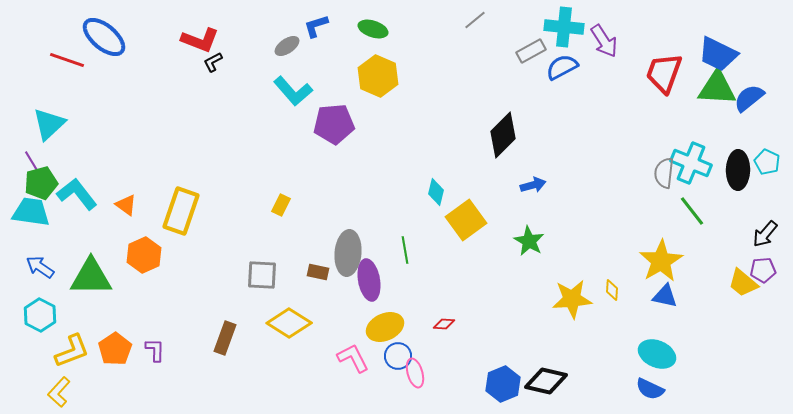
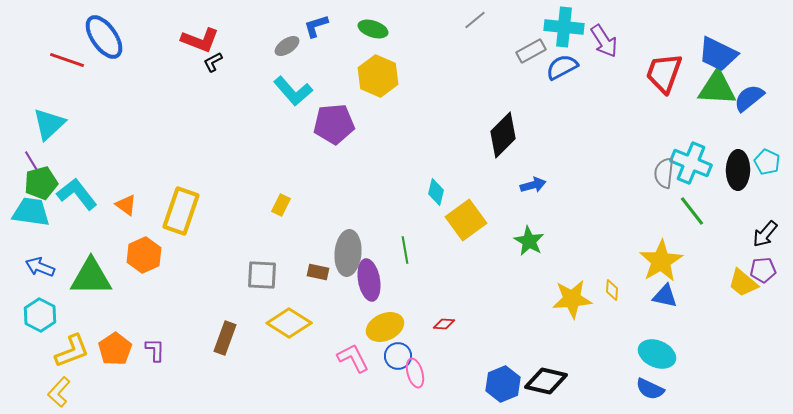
blue ellipse at (104, 37): rotated 15 degrees clockwise
blue arrow at (40, 267): rotated 12 degrees counterclockwise
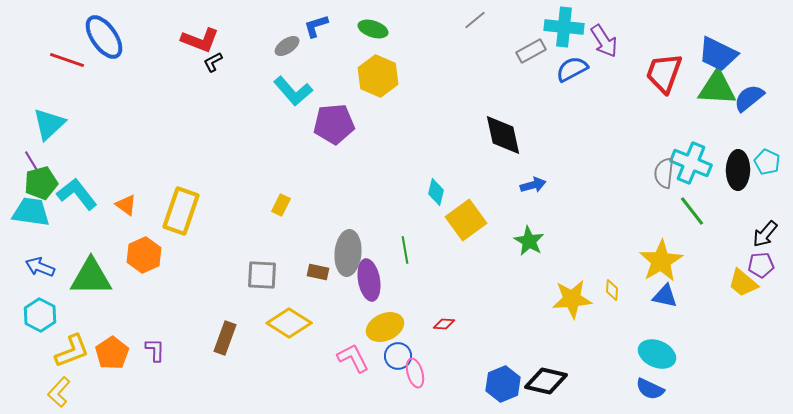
blue semicircle at (562, 67): moved 10 px right, 2 px down
black diamond at (503, 135): rotated 57 degrees counterclockwise
purple pentagon at (763, 270): moved 2 px left, 5 px up
orange pentagon at (115, 349): moved 3 px left, 4 px down
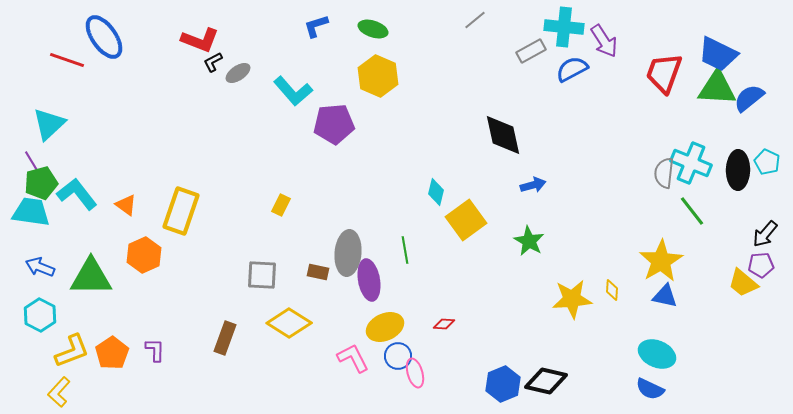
gray ellipse at (287, 46): moved 49 px left, 27 px down
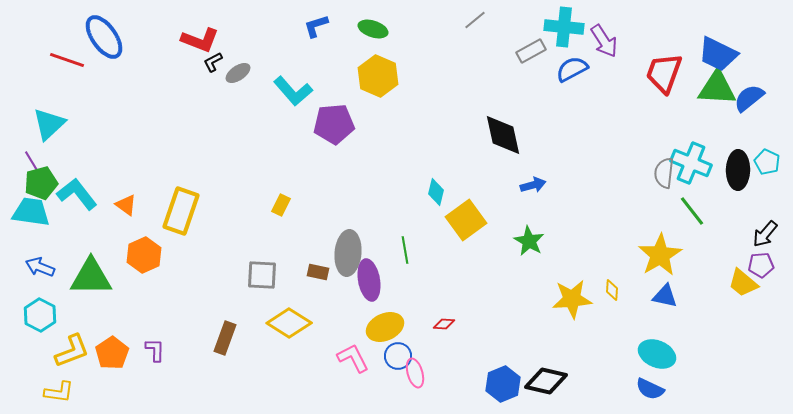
yellow star at (661, 261): moved 1 px left, 6 px up
yellow L-shape at (59, 392): rotated 124 degrees counterclockwise
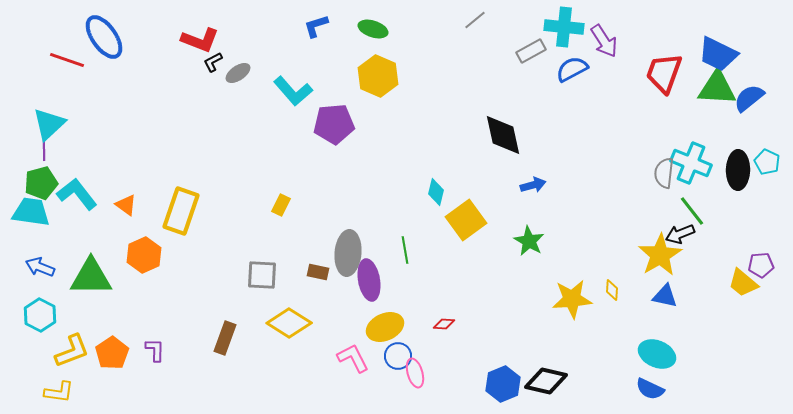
purple line at (32, 162): moved 12 px right, 13 px up; rotated 30 degrees clockwise
black arrow at (765, 234): moved 85 px left; rotated 28 degrees clockwise
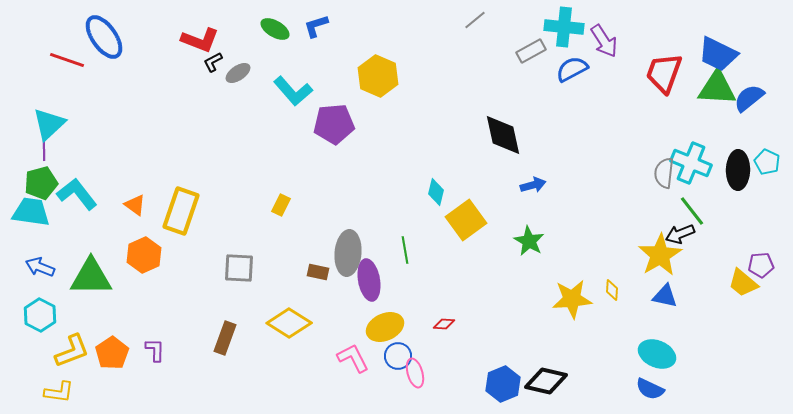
green ellipse at (373, 29): moved 98 px left; rotated 12 degrees clockwise
orange triangle at (126, 205): moved 9 px right
gray square at (262, 275): moved 23 px left, 7 px up
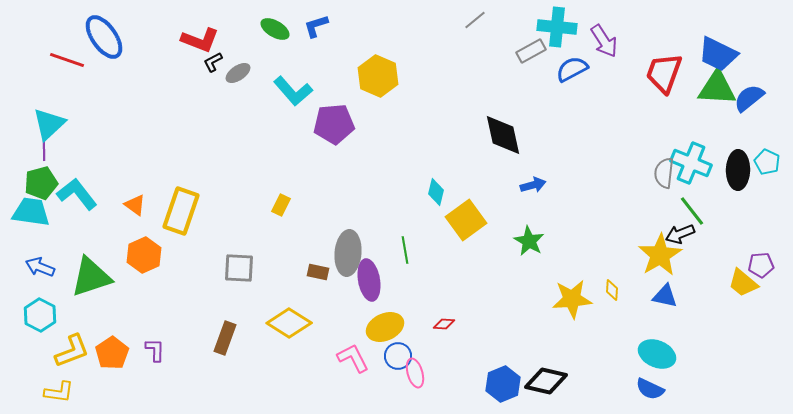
cyan cross at (564, 27): moved 7 px left
green triangle at (91, 277): rotated 18 degrees counterclockwise
